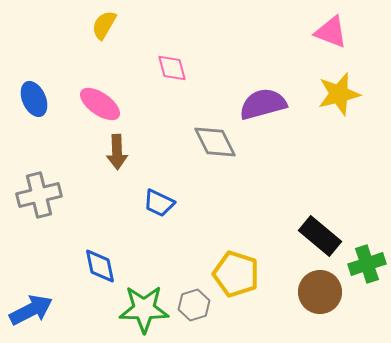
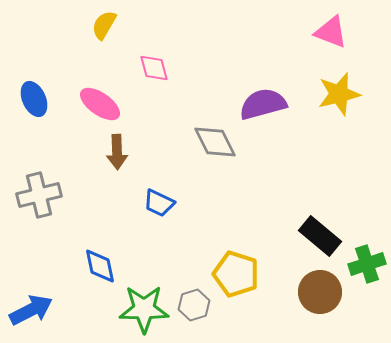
pink diamond: moved 18 px left
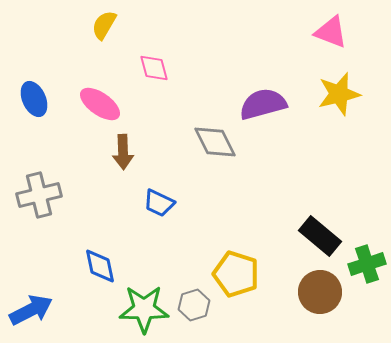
brown arrow: moved 6 px right
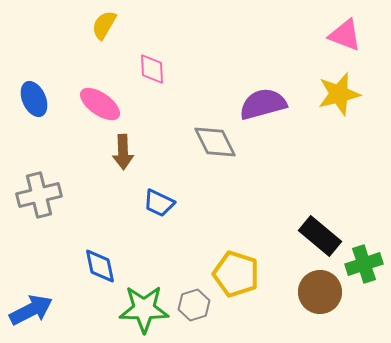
pink triangle: moved 14 px right, 3 px down
pink diamond: moved 2 px left, 1 px down; rotated 12 degrees clockwise
green cross: moved 3 px left
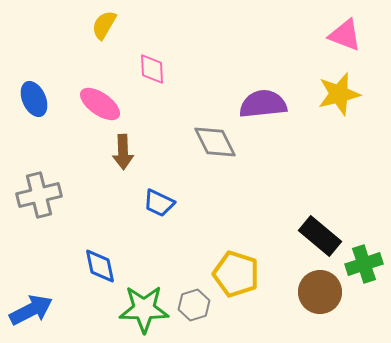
purple semicircle: rotated 9 degrees clockwise
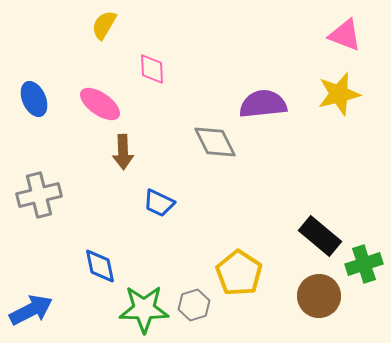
yellow pentagon: moved 3 px right, 1 px up; rotated 15 degrees clockwise
brown circle: moved 1 px left, 4 px down
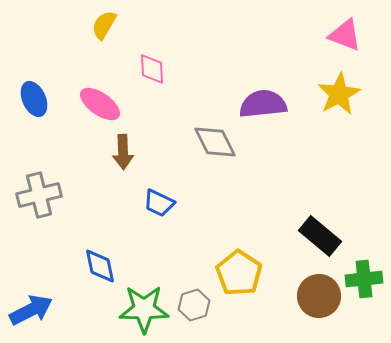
yellow star: rotated 15 degrees counterclockwise
green cross: moved 15 px down; rotated 12 degrees clockwise
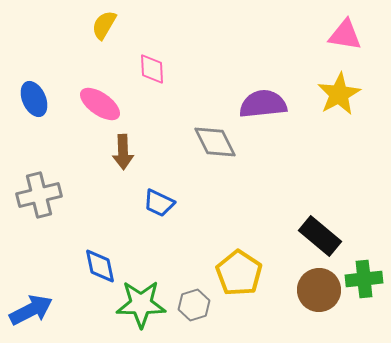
pink triangle: rotated 12 degrees counterclockwise
brown circle: moved 6 px up
green star: moved 3 px left, 5 px up
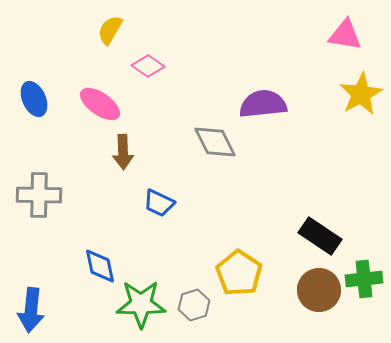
yellow semicircle: moved 6 px right, 5 px down
pink diamond: moved 4 px left, 3 px up; rotated 52 degrees counterclockwise
yellow star: moved 22 px right
gray cross: rotated 15 degrees clockwise
black rectangle: rotated 6 degrees counterclockwise
blue arrow: rotated 123 degrees clockwise
